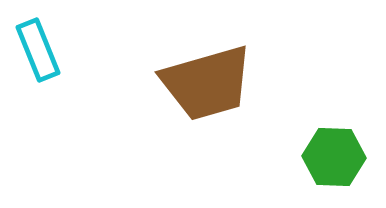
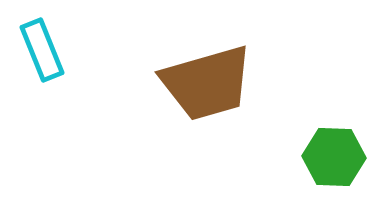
cyan rectangle: moved 4 px right
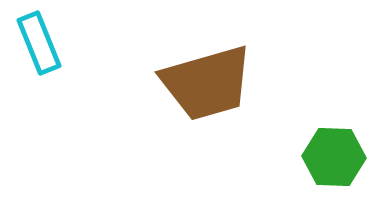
cyan rectangle: moved 3 px left, 7 px up
